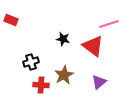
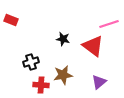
brown star: moved 1 px left; rotated 18 degrees clockwise
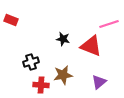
red triangle: moved 2 px left; rotated 15 degrees counterclockwise
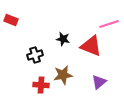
black cross: moved 4 px right, 7 px up
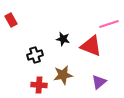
red rectangle: rotated 40 degrees clockwise
red cross: moved 2 px left
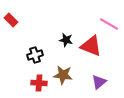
red rectangle: rotated 16 degrees counterclockwise
pink line: rotated 48 degrees clockwise
black star: moved 3 px right, 1 px down
brown star: rotated 18 degrees clockwise
red cross: moved 2 px up
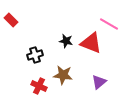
black star: moved 1 px down
red triangle: moved 3 px up
red cross: moved 3 px down; rotated 21 degrees clockwise
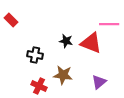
pink line: rotated 30 degrees counterclockwise
black cross: rotated 28 degrees clockwise
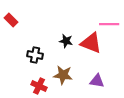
purple triangle: moved 2 px left, 1 px up; rotated 49 degrees clockwise
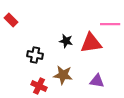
pink line: moved 1 px right
red triangle: rotated 30 degrees counterclockwise
